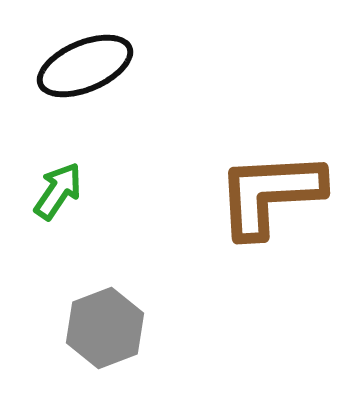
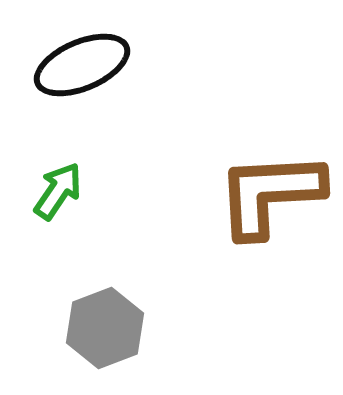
black ellipse: moved 3 px left, 1 px up
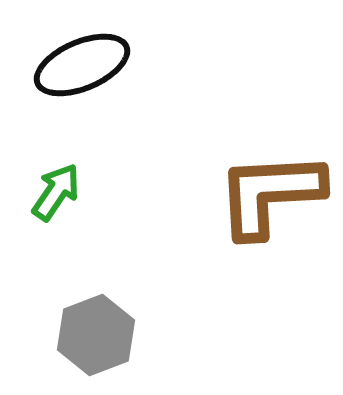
green arrow: moved 2 px left, 1 px down
gray hexagon: moved 9 px left, 7 px down
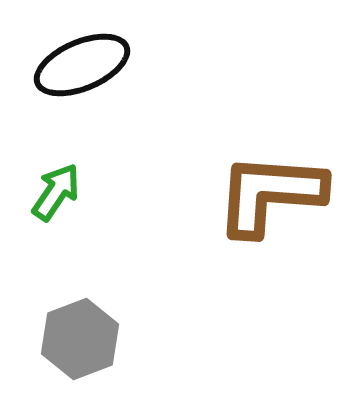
brown L-shape: rotated 7 degrees clockwise
gray hexagon: moved 16 px left, 4 px down
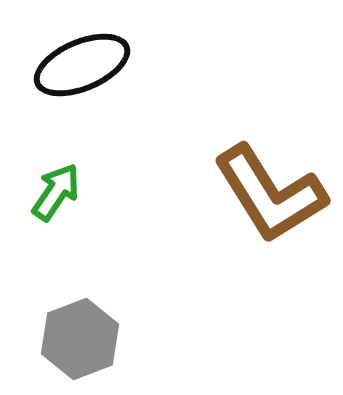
brown L-shape: rotated 126 degrees counterclockwise
